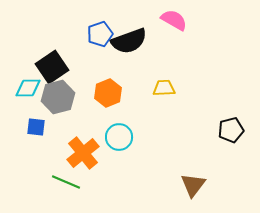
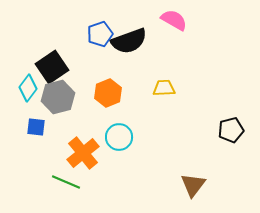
cyan diamond: rotated 52 degrees counterclockwise
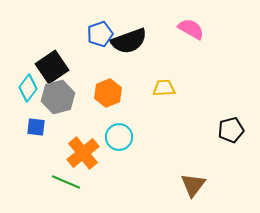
pink semicircle: moved 17 px right, 9 px down
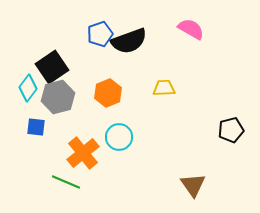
brown triangle: rotated 12 degrees counterclockwise
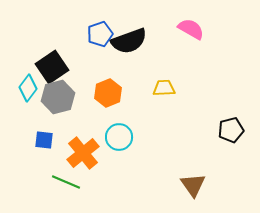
blue square: moved 8 px right, 13 px down
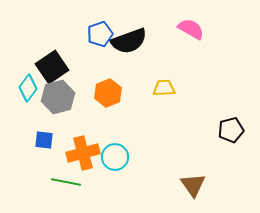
cyan circle: moved 4 px left, 20 px down
orange cross: rotated 24 degrees clockwise
green line: rotated 12 degrees counterclockwise
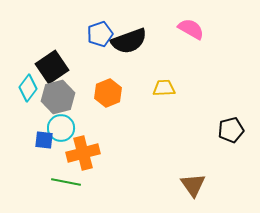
cyan circle: moved 54 px left, 29 px up
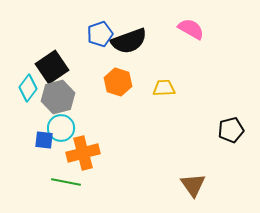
orange hexagon: moved 10 px right, 11 px up; rotated 20 degrees counterclockwise
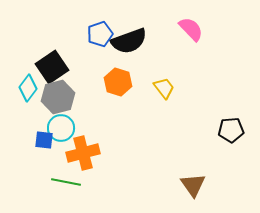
pink semicircle: rotated 16 degrees clockwise
yellow trapezoid: rotated 55 degrees clockwise
black pentagon: rotated 10 degrees clockwise
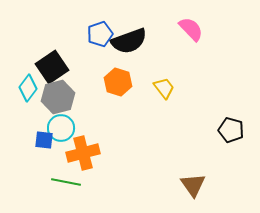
black pentagon: rotated 20 degrees clockwise
